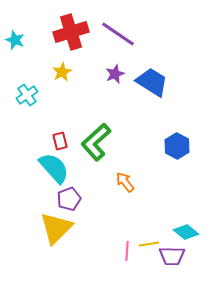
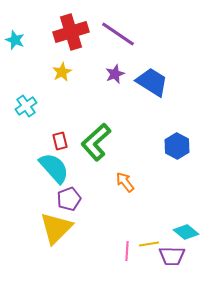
cyan cross: moved 1 px left, 11 px down
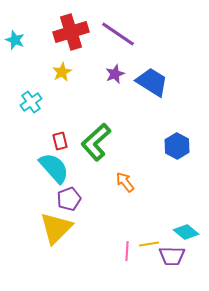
cyan cross: moved 5 px right, 4 px up
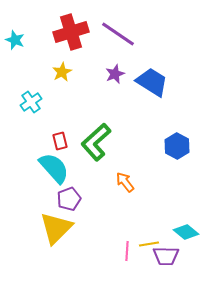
purple trapezoid: moved 6 px left
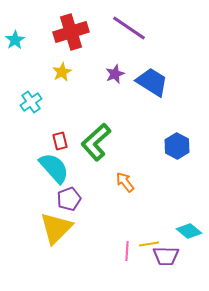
purple line: moved 11 px right, 6 px up
cyan star: rotated 18 degrees clockwise
cyan diamond: moved 3 px right, 1 px up
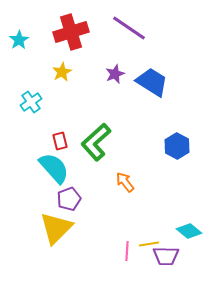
cyan star: moved 4 px right
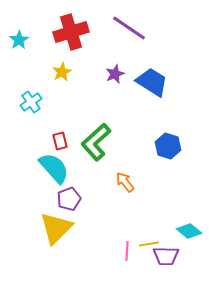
blue hexagon: moved 9 px left; rotated 10 degrees counterclockwise
